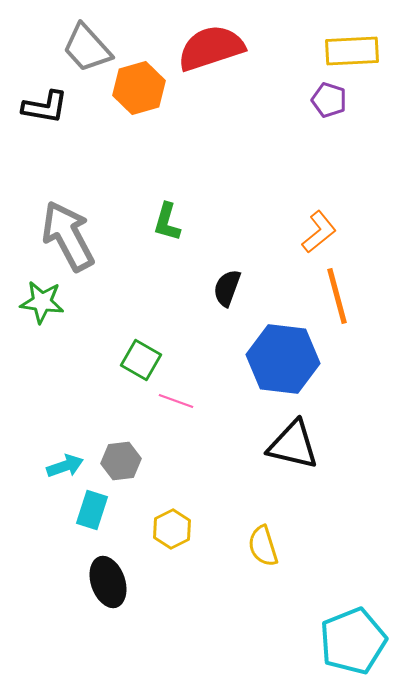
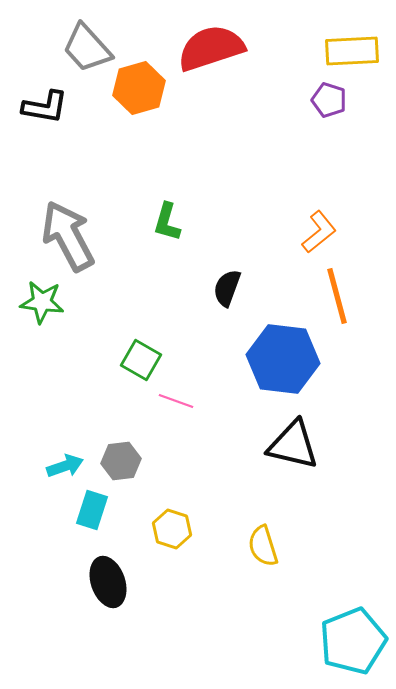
yellow hexagon: rotated 15 degrees counterclockwise
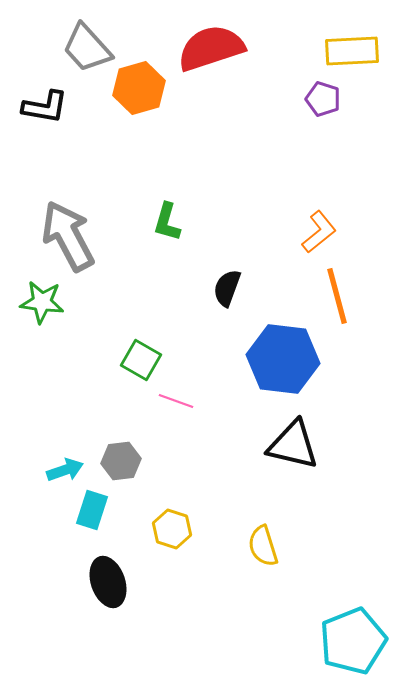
purple pentagon: moved 6 px left, 1 px up
cyan arrow: moved 4 px down
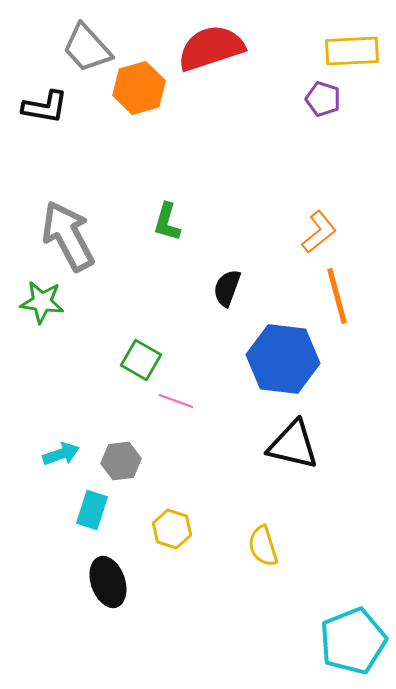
cyan arrow: moved 4 px left, 16 px up
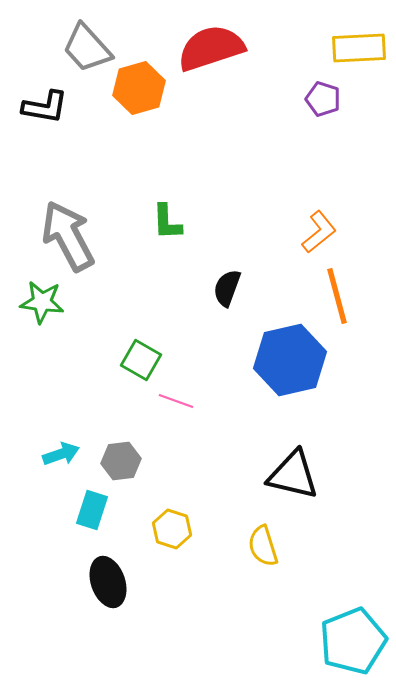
yellow rectangle: moved 7 px right, 3 px up
green L-shape: rotated 18 degrees counterclockwise
blue hexagon: moved 7 px right, 1 px down; rotated 20 degrees counterclockwise
black triangle: moved 30 px down
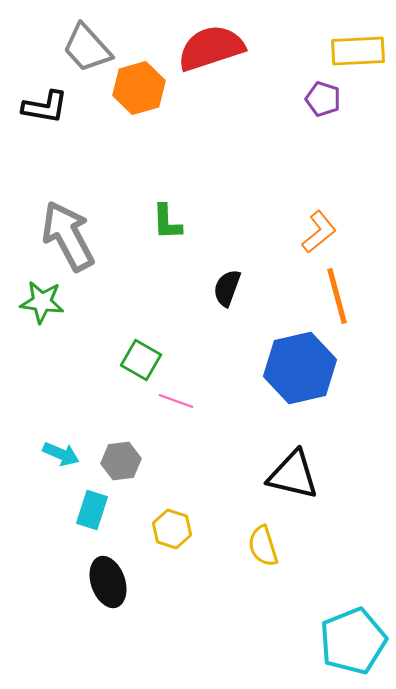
yellow rectangle: moved 1 px left, 3 px down
blue hexagon: moved 10 px right, 8 px down
cyan arrow: rotated 42 degrees clockwise
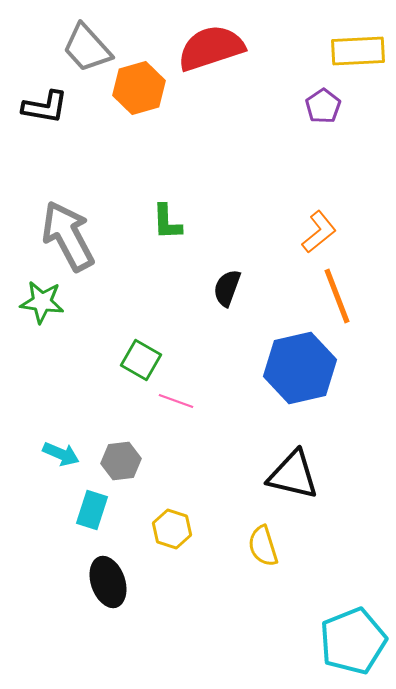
purple pentagon: moved 7 px down; rotated 20 degrees clockwise
orange line: rotated 6 degrees counterclockwise
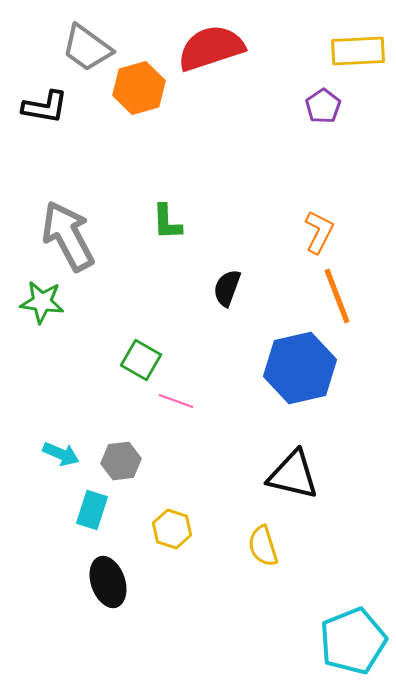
gray trapezoid: rotated 12 degrees counterclockwise
orange L-shape: rotated 24 degrees counterclockwise
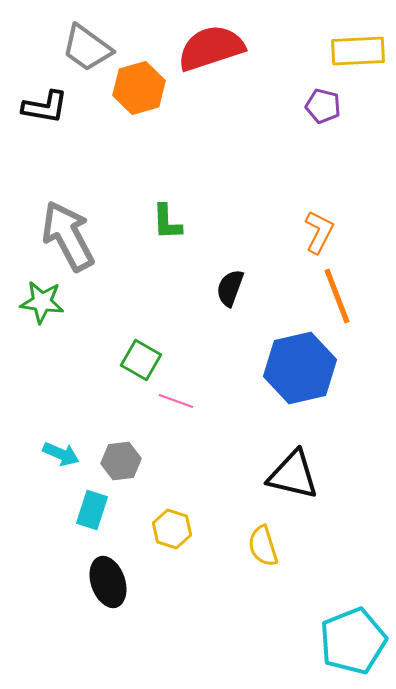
purple pentagon: rotated 24 degrees counterclockwise
black semicircle: moved 3 px right
